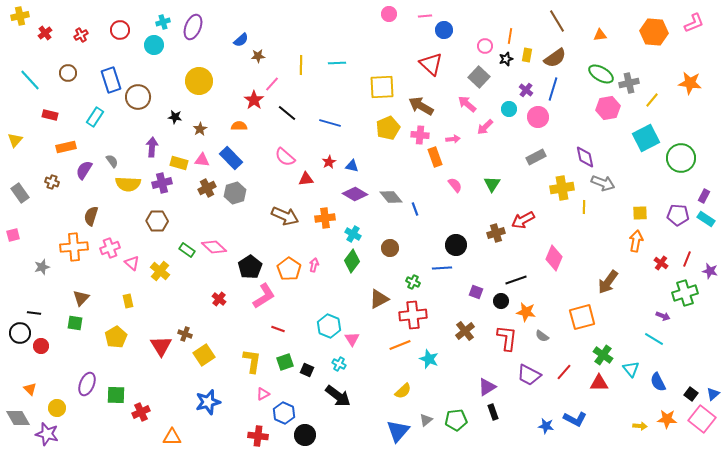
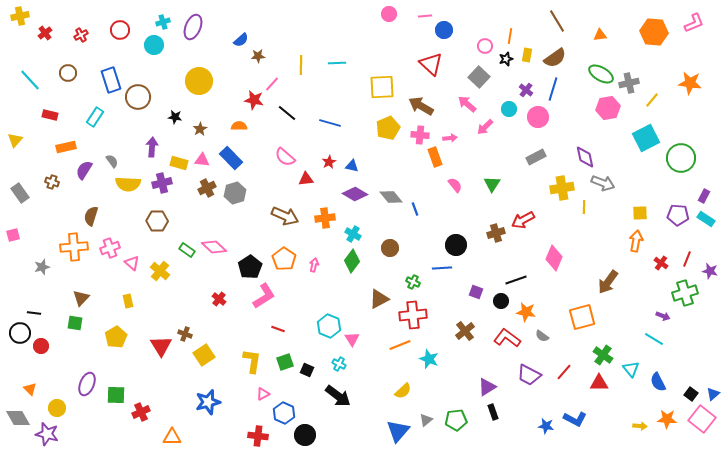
red star at (254, 100): rotated 24 degrees counterclockwise
pink arrow at (453, 139): moved 3 px left, 1 px up
orange pentagon at (289, 269): moved 5 px left, 10 px up
red L-shape at (507, 338): rotated 60 degrees counterclockwise
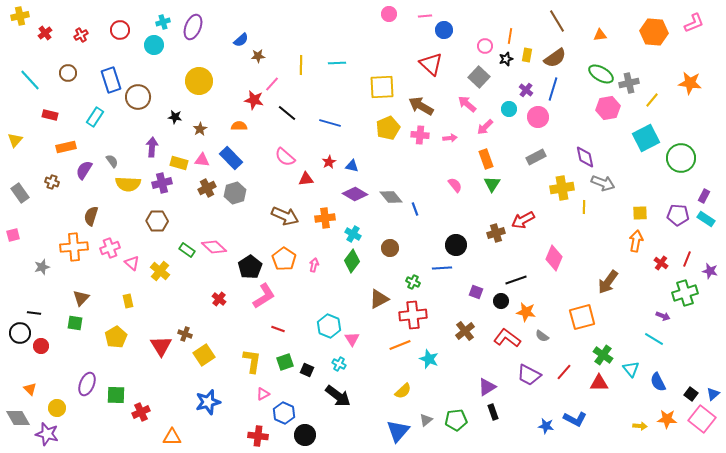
orange rectangle at (435, 157): moved 51 px right, 2 px down
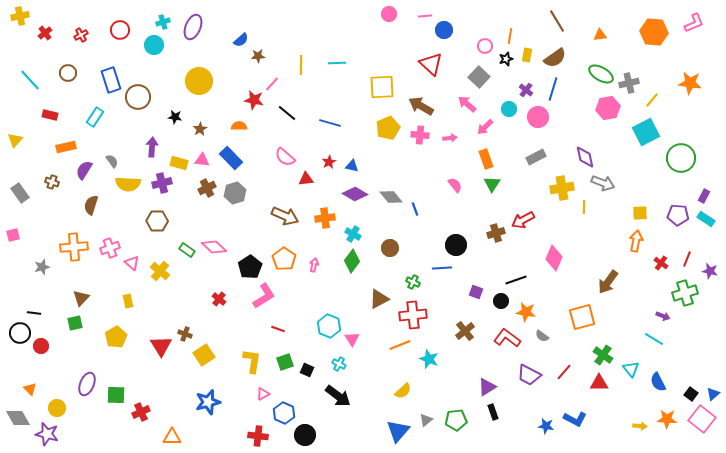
cyan square at (646, 138): moved 6 px up
brown semicircle at (91, 216): moved 11 px up
green square at (75, 323): rotated 21 degrees counterclockwise
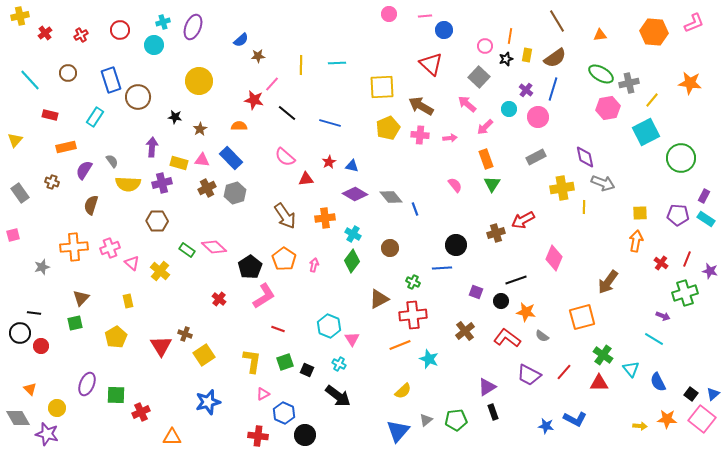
brown arrow at (285, 216): rotated 32 degrees clockwise
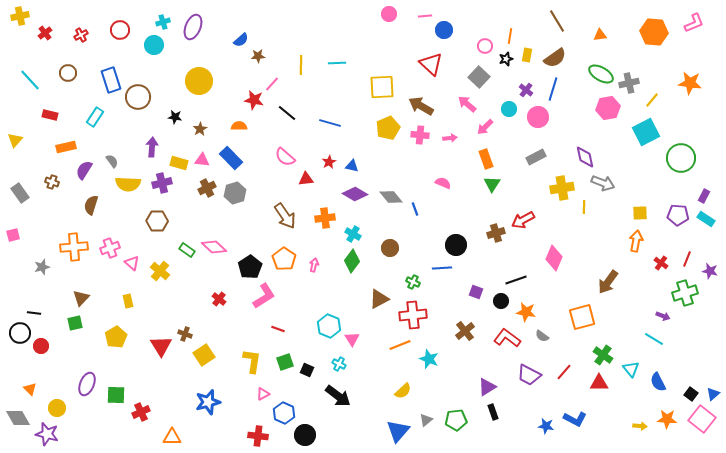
pink semicircle at (455, 185): moved 12 px left, 2 px up; rotated 28 degrees counterclockwise
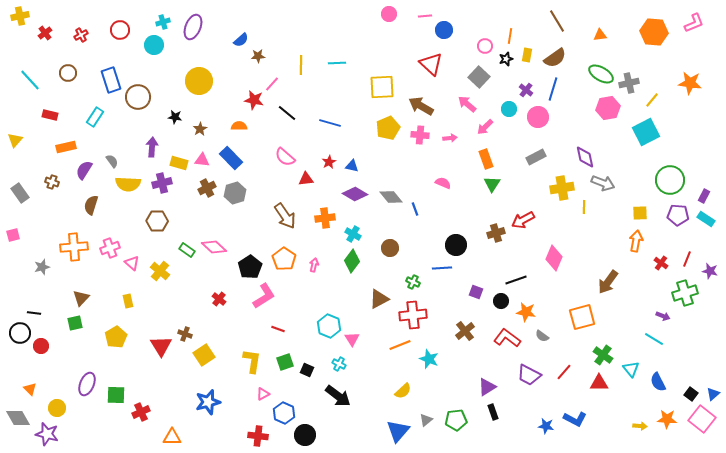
green circle at (681, 158): moved 11 px left, 22 px down
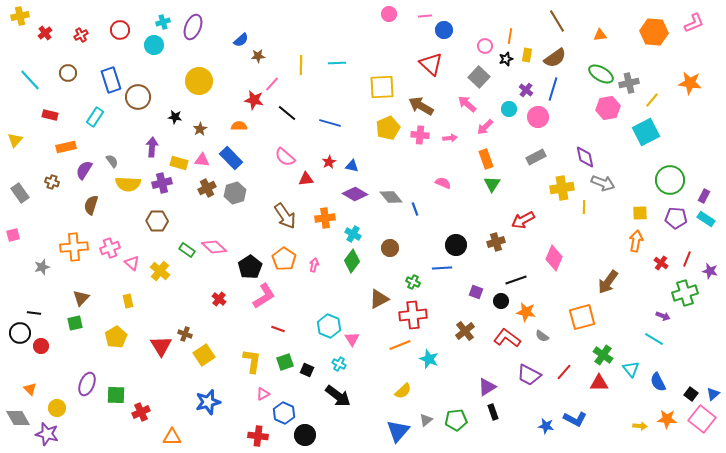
purple pentagon at (678, 215): moved 2 px left, 3 px down
brown cross at (496, 233): moved 9 px down
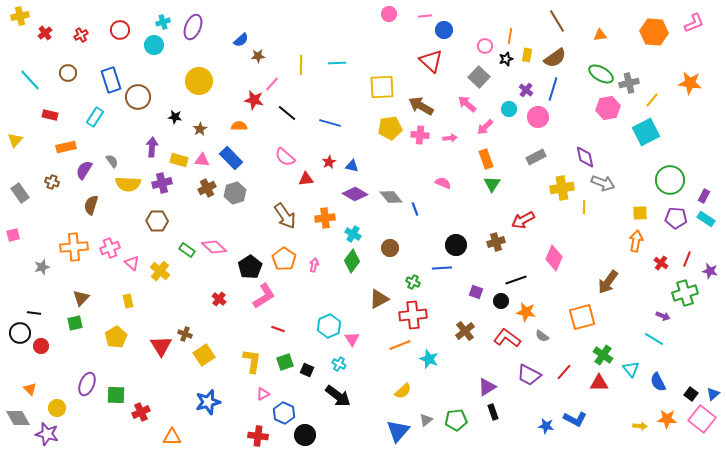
red triangle at (431, 64): moved 3 px up
yellow pentagon at (388, 128): moved 2 px right; rotated 15 degrees clockwise
yellow rectangle at (179, 163): moved 3 px up
cyan hexagon at (329, 326): rotated 15 degrees clockwise
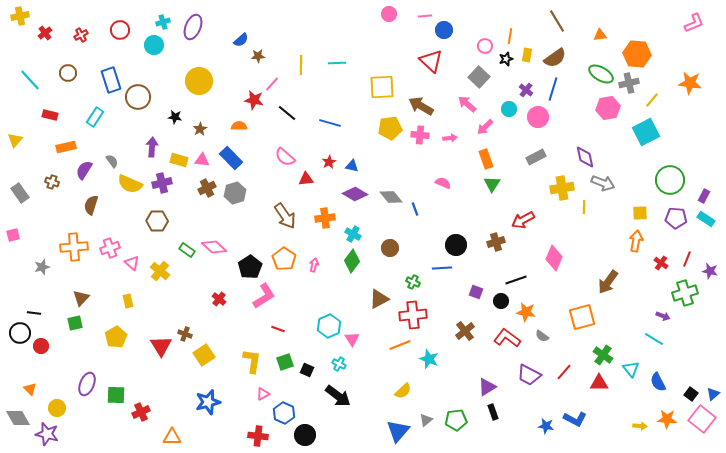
orange hexagon at (654, 32): moved 17 px left, 22 px down
yellow semicircle at (128, 184): moved 2 px right; rotated 20 degrees clockwise
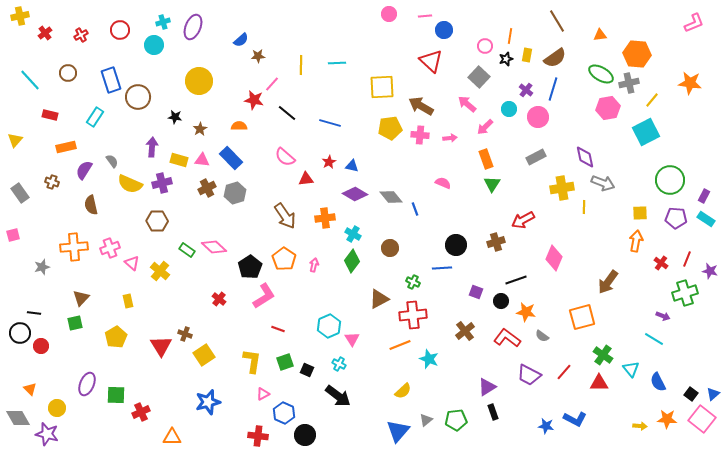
brown semicircle at (91, 205): rotated 30 degrees counterclockwise
